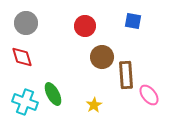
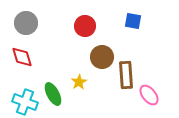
yellow star: moved 15 px left, 23 px up
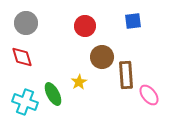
blue square: rotated 18 degrees counterclockwise
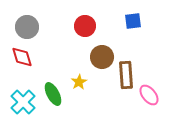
gray circle: moved 1 px right, 4 px down
cyan cross: moved 2 px left; rotated 25 degrees clockwise
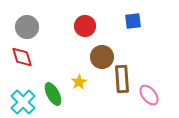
brown rectangle: moved 4 px left, 4 px down
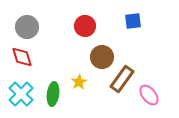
brown rectangle: rotated 40 degrees clockwise
green ellipse: rotated 35 degrees clockwise
cyan cross: moved 2 px left, 8 px up
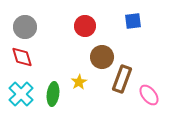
gray circle: moved 2 px left
brown rectangle: rotated 16 degrees counterclockwise
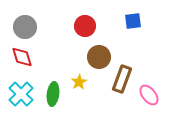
brown circle: moved 3 px left
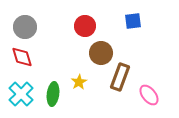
brown circle: moved 2 px right, 4 px up
brown rectangle: moved 2 px left, 2 px up
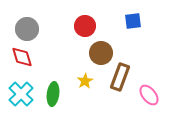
gray circle: moved 2 px right, 2 px down
yellow star: moved 6 px right, 1 px up
